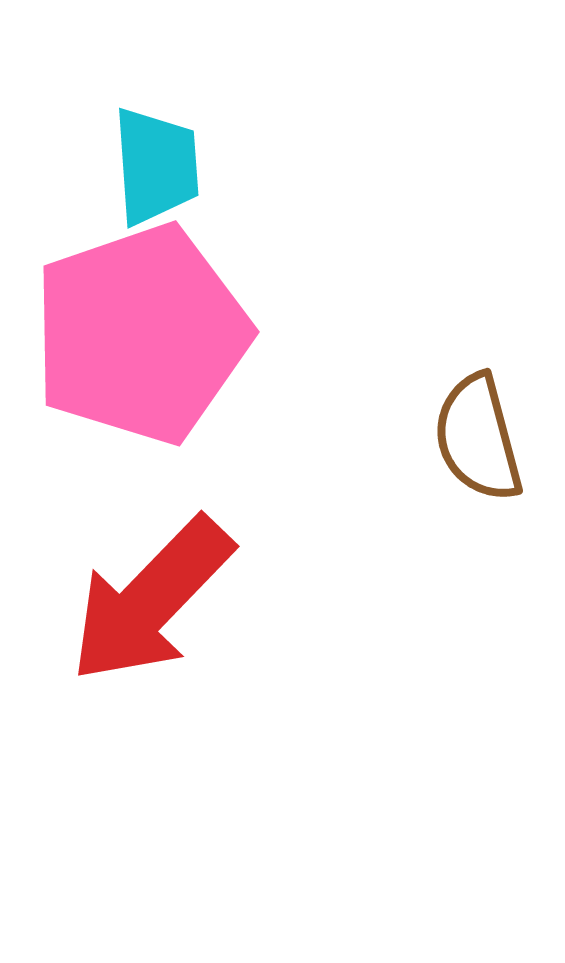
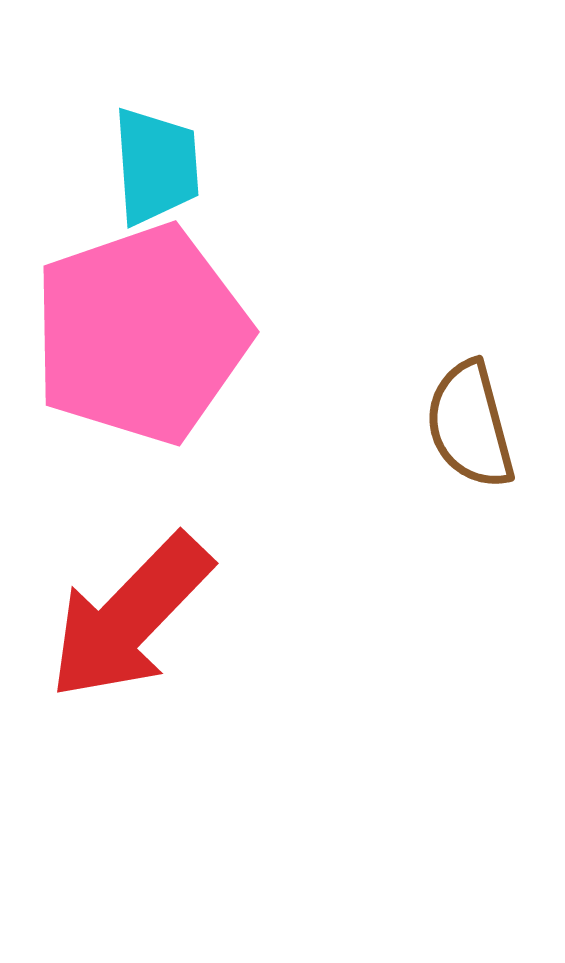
brown semicircle: moved 8 px left, 13 px up
red arrow: moved 21 px left, 17 px down
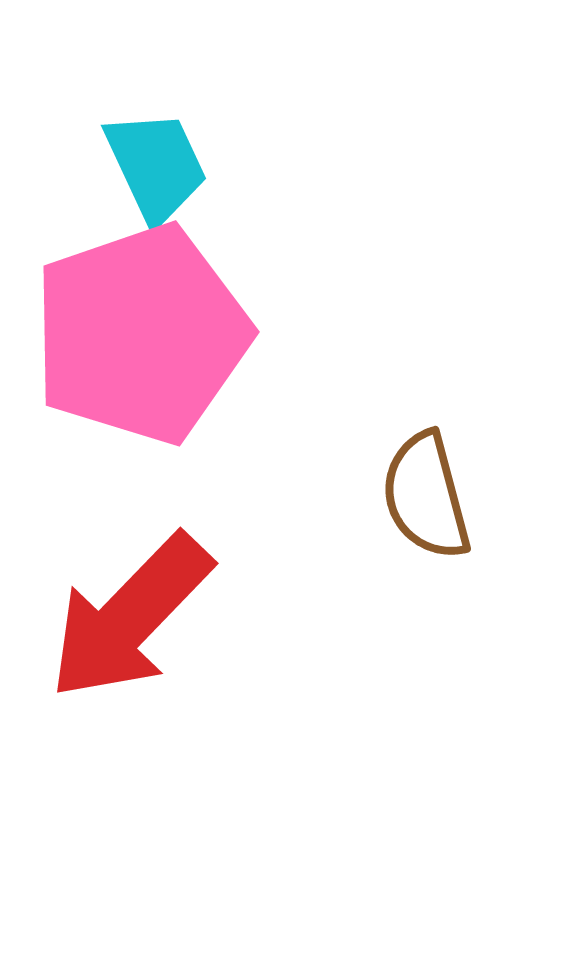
cyan trapezoid: rotated 21 degrees counterclockwise
brown semicircle: moved 44 px left, 71 px down
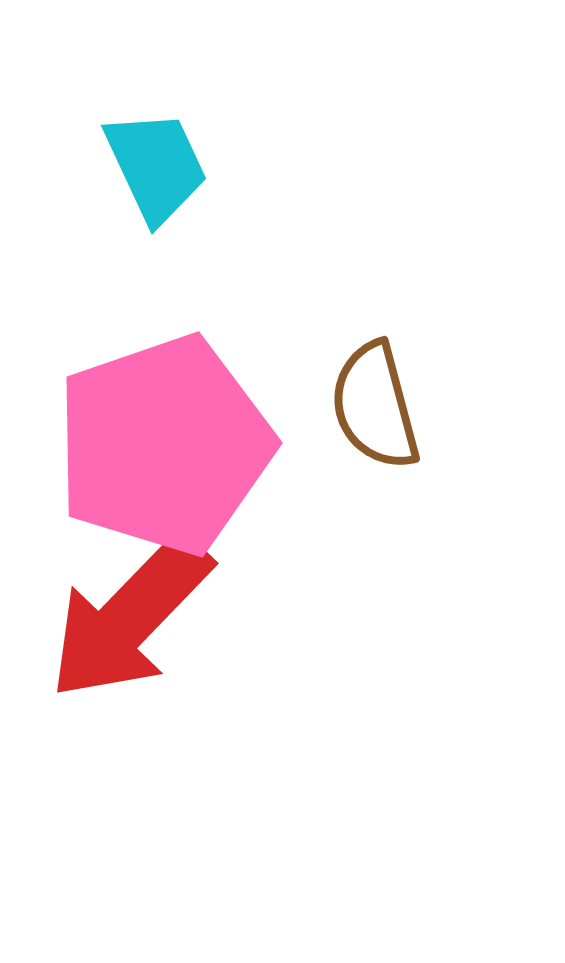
pink pentagon: moved 23 px right, 111 px down
brown semicircle: moved 51 px left, 90 px up
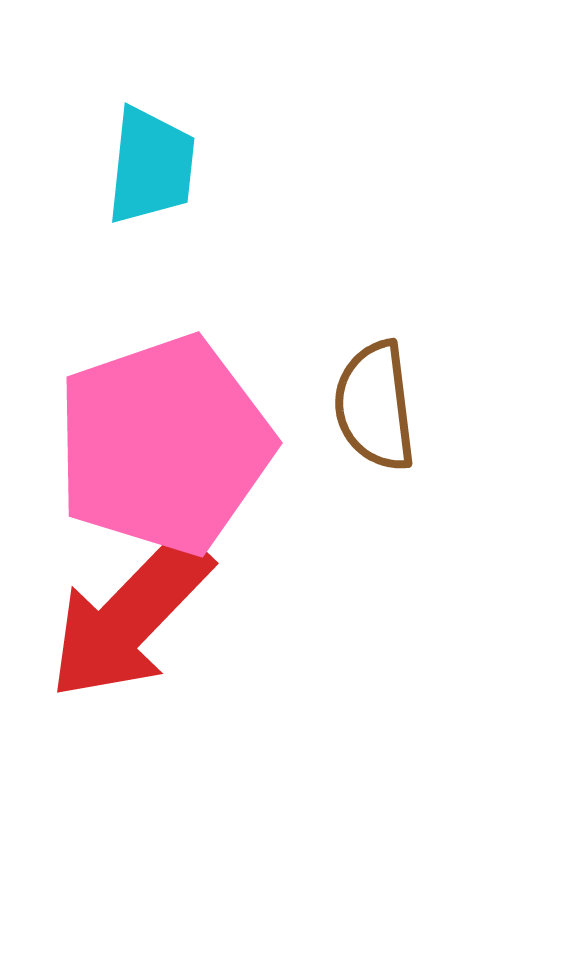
cyan trapezoid: moved 5 px left; rotated 31 degrees clockwise
brown semicircle: rotated 8 degrees clockwise
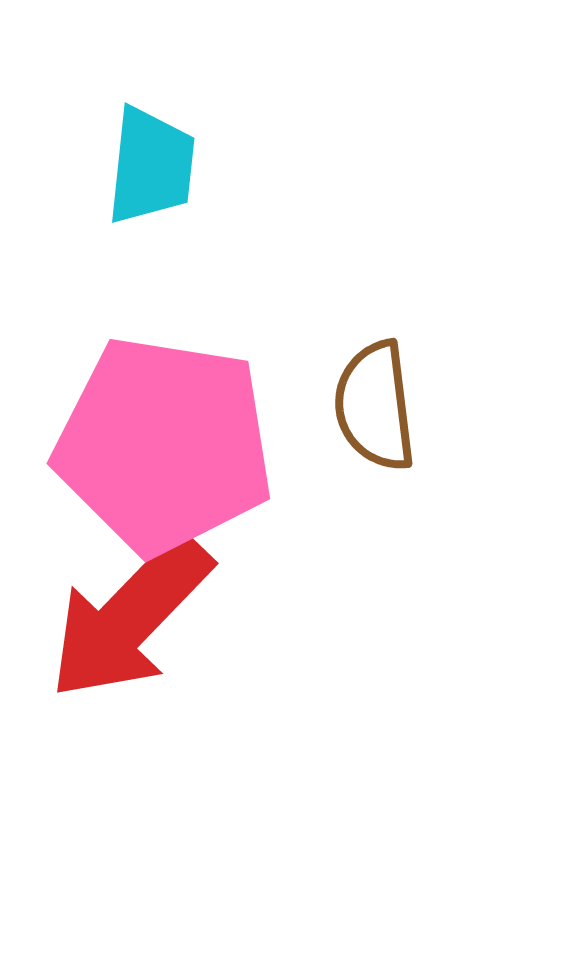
pink pentagon: rotated 28 degrees clockwise
